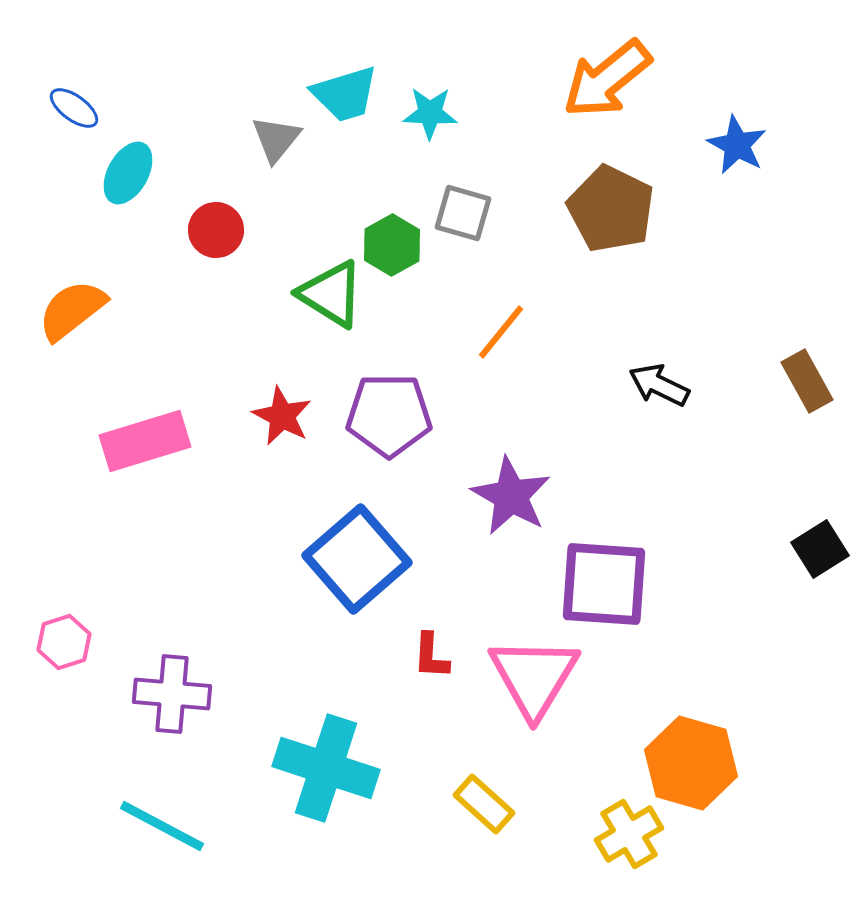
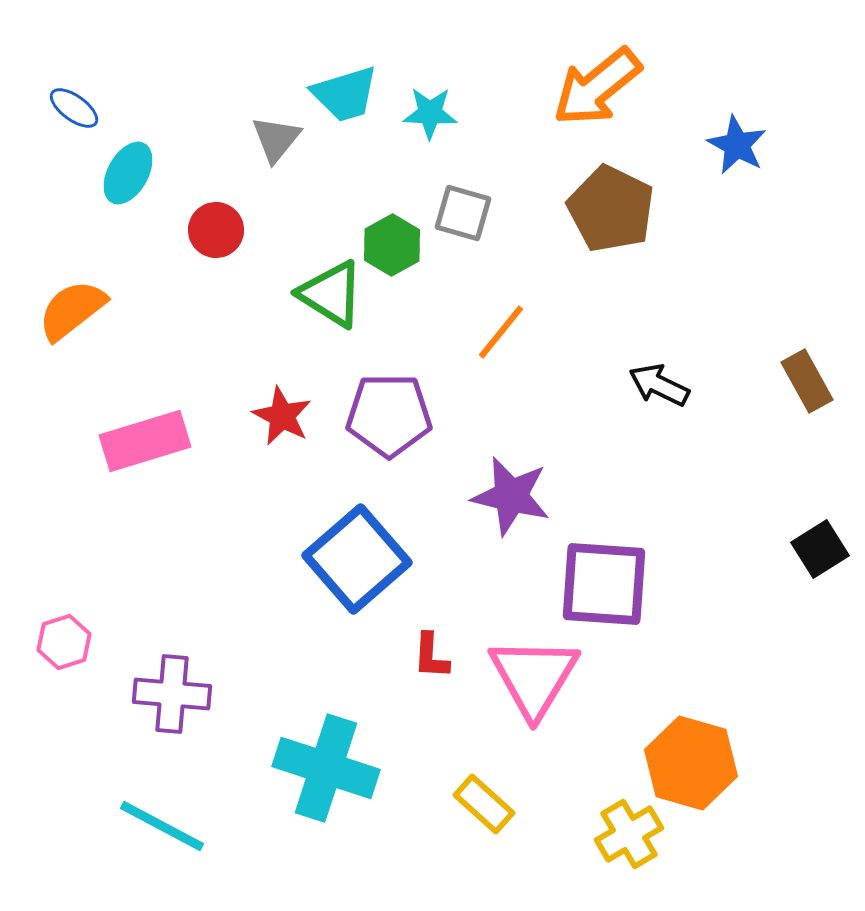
orange arrow: moved 10 px left, 8 px down
purple star: rotated 16 degrees counterclockwise
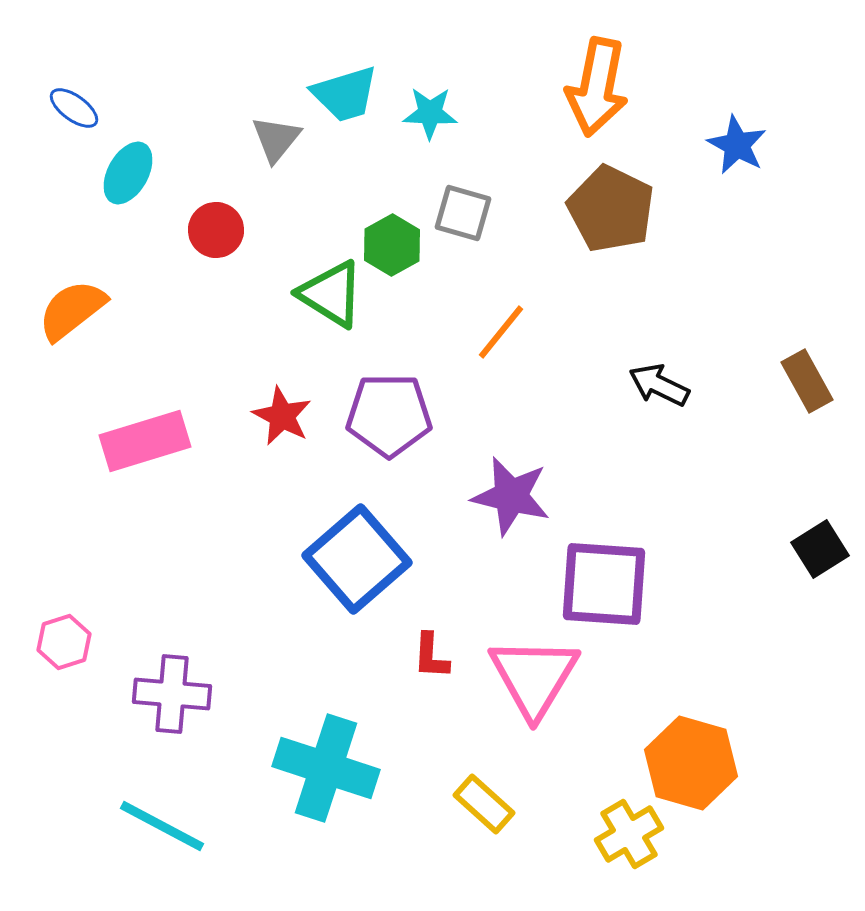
orange arrow: rotated 40 degrees counterclockwise
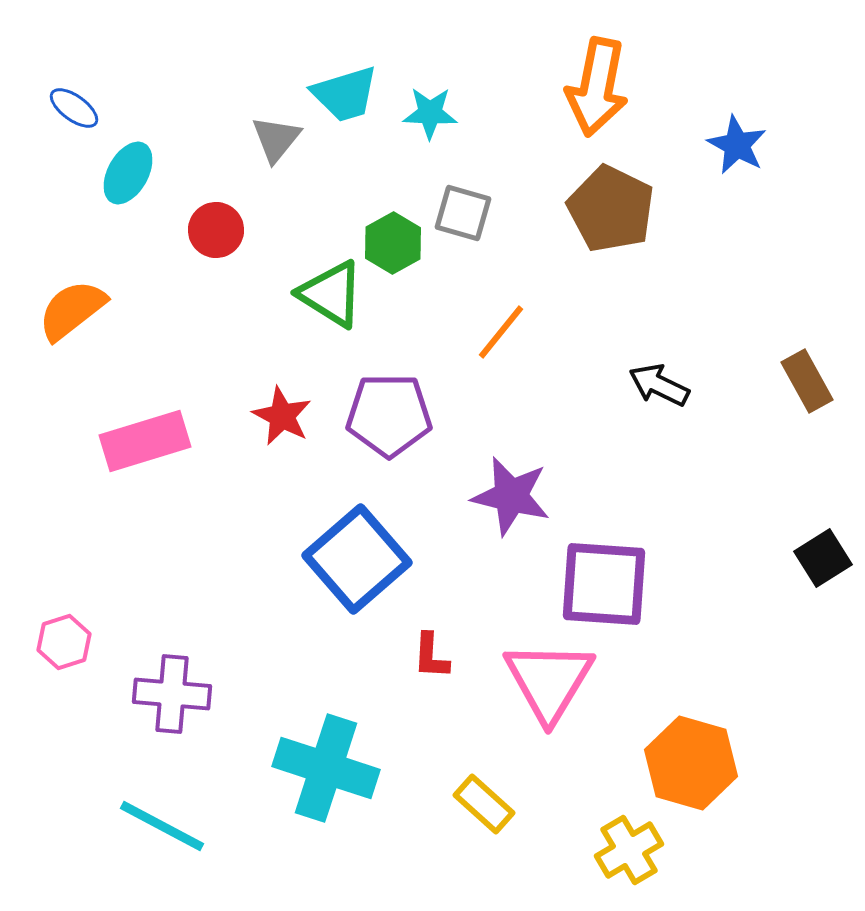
green hexagon: moved 1 px right, 2 px up
black square: moved 3 px right, 9 px down
pink triangle: moved 15 px right, 4 px down
yellow cross: moved 16 px down
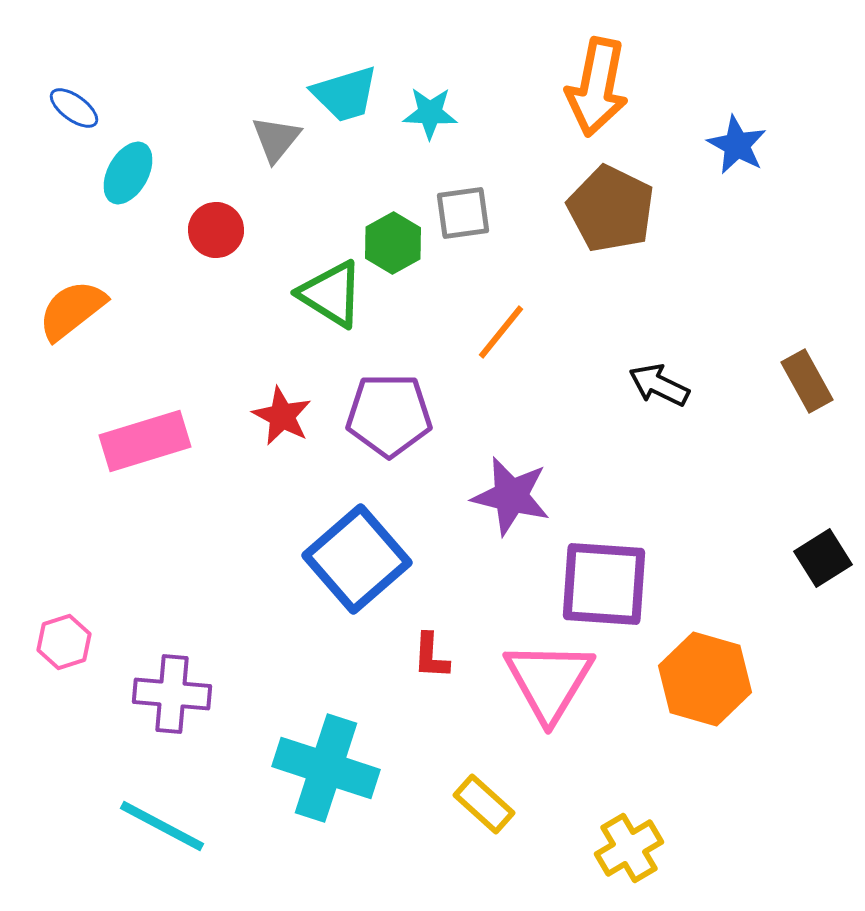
gray square: rotated 24 degrees counterclockwise
orange hexagon: moved 14 px right, 84 px up
yellow cross: moved 2 px up
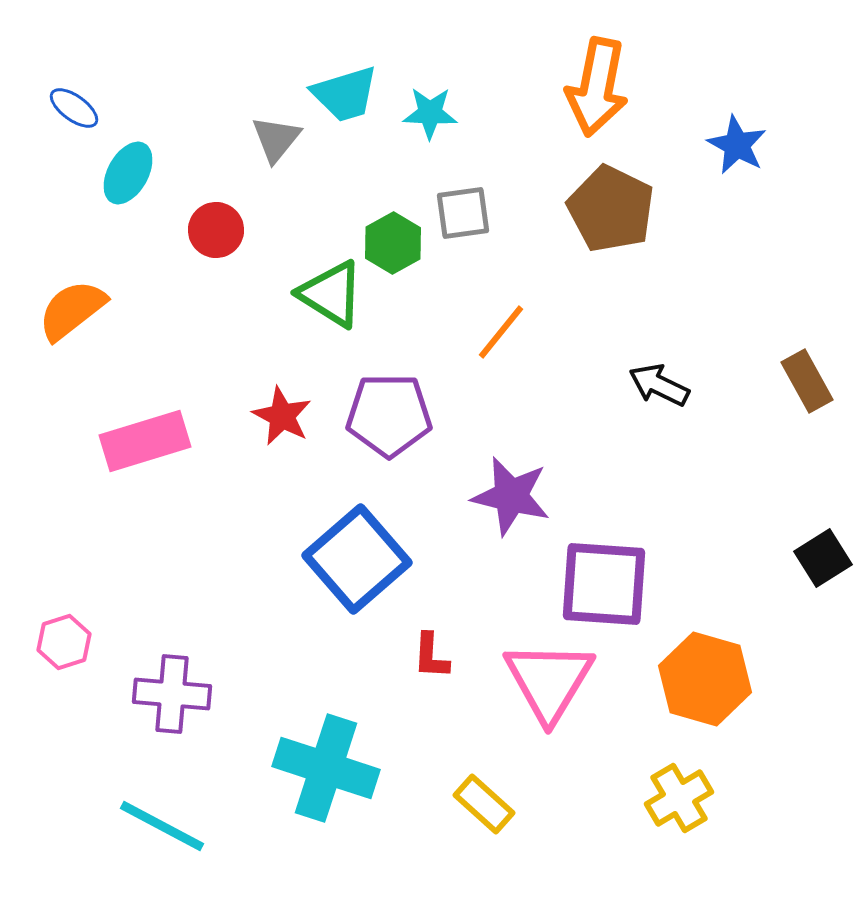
yellow cross: moved 50 px right, 50 px up
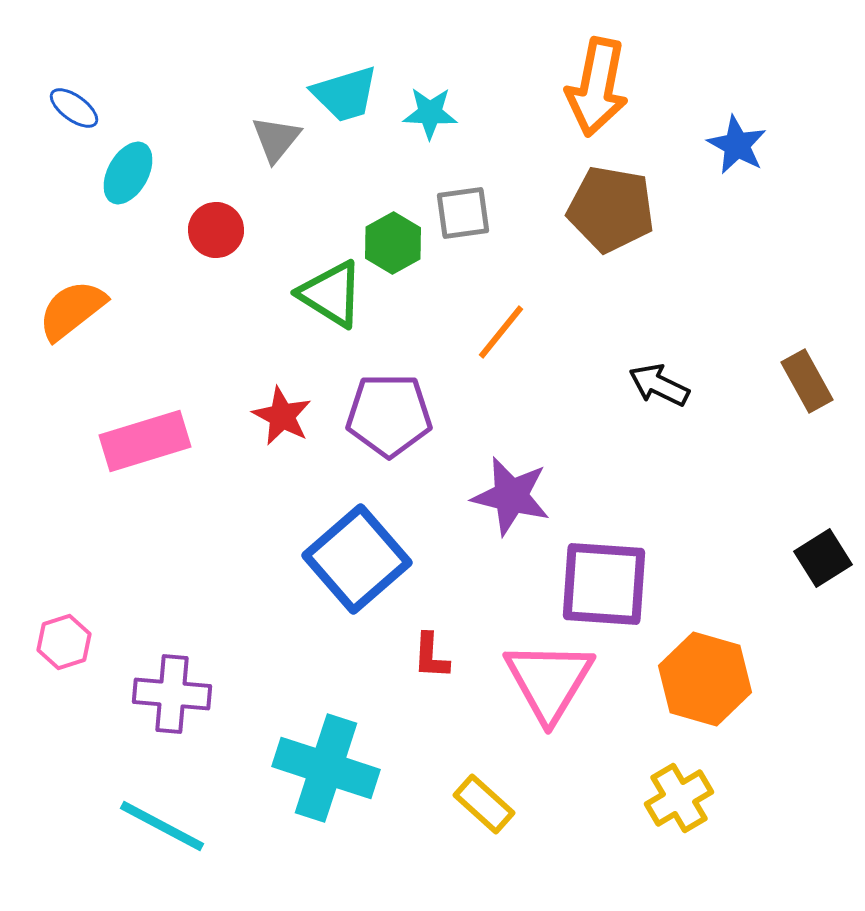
brown pentagon: rotated 16 degrees counterclockwise
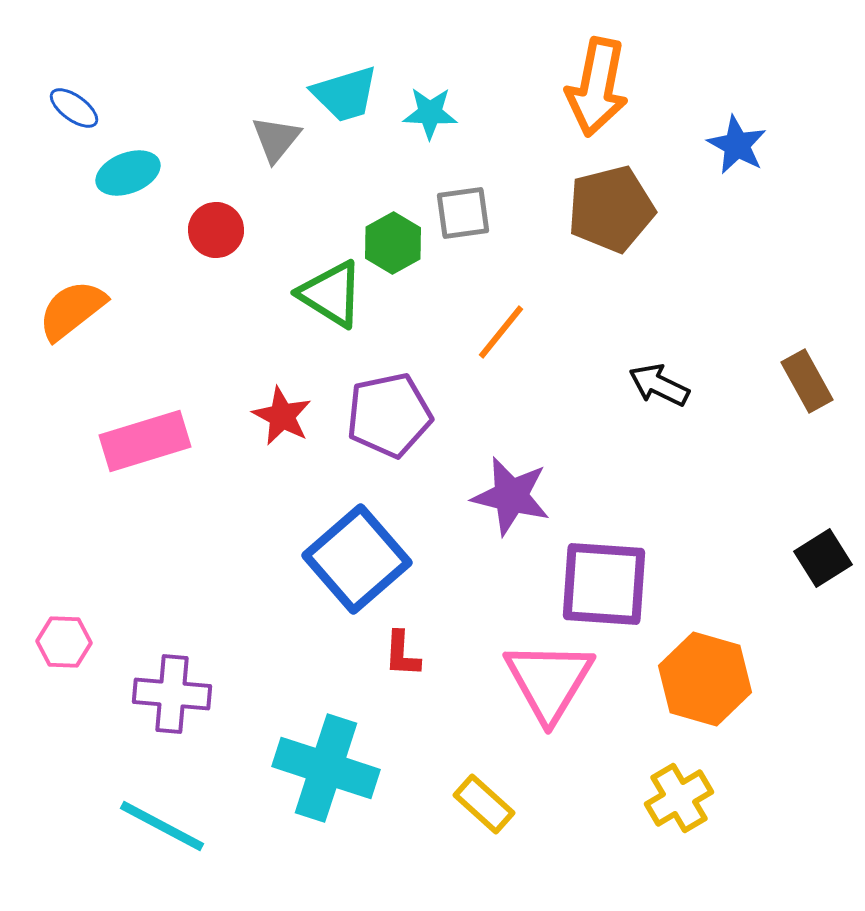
cyan ellipse: rotated 40 degrees clockwise
brown pentagon: rotated 24 degrees counterclockwise
purple pentagon: rotated 12 degrees counterclockwise
pink hexagon: rotated 20 degrees clockwise
red L-shape: moved 29 px left, 2 px up
